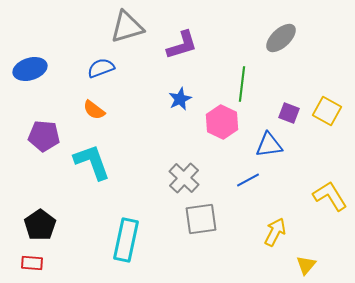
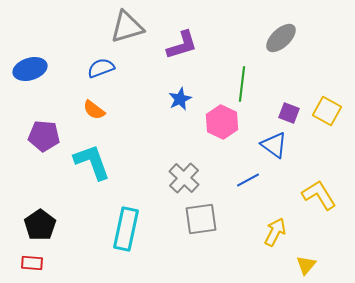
blue triangle: moved 5 px right; rotated 44 degrees clockwise
yellow L-shape: moved 11 px left, 1 px up
cyan rectangle: moved 11 px up
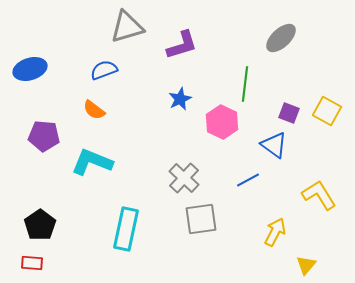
blue semicircle: moved 3 px right, 2 px down
green line: moved 3 px right
cyan L-shape: rotated 48 degrees counterclockwise
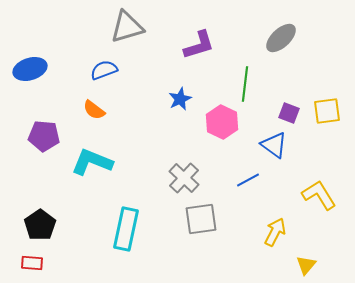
purple L-shape: moved 17 px right
yellow square: rotated 36 degrees counterclockwise
